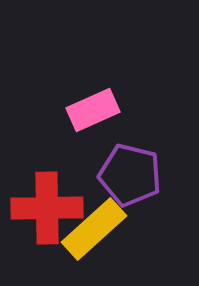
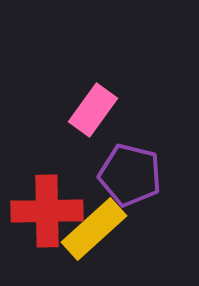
pink rectangle: rotated 30 degrees counterclockwise
red cross: moved 3 px down
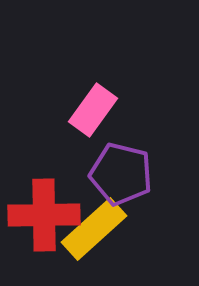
purple pentagon: moved 9 px left, 1 px up
red cross: moved 3 px left, 4 px down
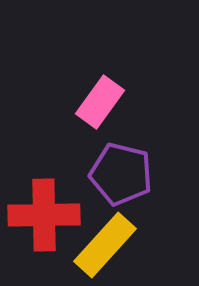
pink rectangle: moved 7 px right, 8 px up
yellow rectangle: moved 11 px right, 16 px down; rotated 6 degrees counterclockwise
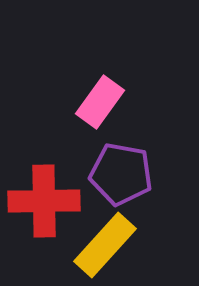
purple pentagon: rotated 4 degrees counterclockwise
red cross: moved 14 px up
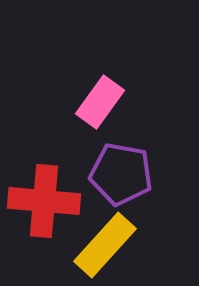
red cross: rotated 6 degrees clockwise
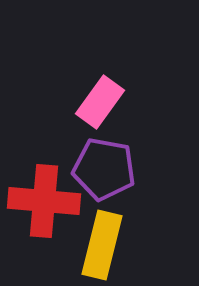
purple pentagon: moved 17 px left, 5 px up
yellow rectangle: moved 3 px left; rotated 28 degrees counterclockwise
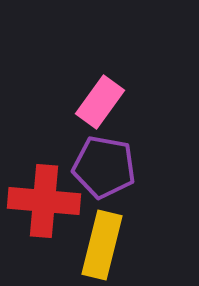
purple pentagon: moved 2 px up
